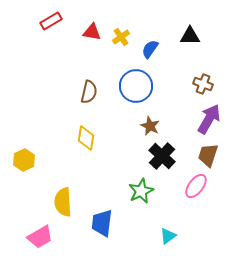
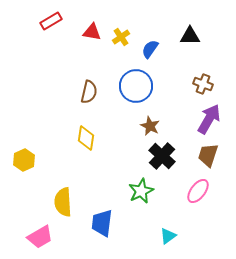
pink ellipse: moved 2 px right, 5 px down
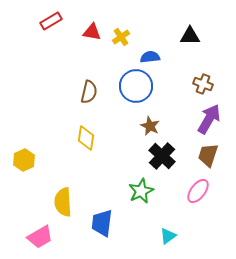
blue semicircle: moved 8 px down; rotated 48 degrees clockwise
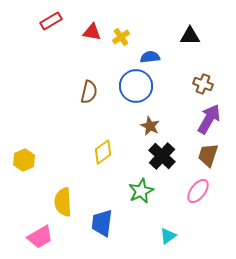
yellow diamond: moved 17 px right, 14 px down; rotated 45 degrees clockwise
